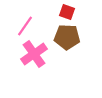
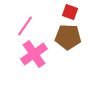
red square: moved 3 px right
brown pentagon: moved 1 px right
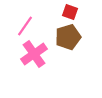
brown pentagon: rotated 20 degrees counterclockwise
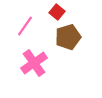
red square: moved 13 px left; rotated 21 degrees clockwise
pink cross: moved 9 px down
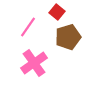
pink line: moved 3 px right, 1 px down
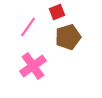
red square: rotated 28 degrees clockwise
pink cross: moved 1 px left, 3 px down
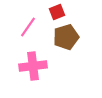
brown pentagon: moved 2 px left
pink cross: rotated 28 degrees clockwise
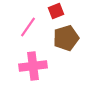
red square: moved 1 px left, 1 px up
brown pentagon: moved 1 px down
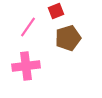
brown pentagon: moved 2 px right
pink cross: moved 7 px left
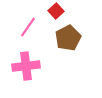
red square: rotated 21 degrees counterclockwise
brown pentagon: rotated 10 degrees counterclockwise
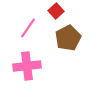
pink line: moved 1 px down
pink cross: moved 1 px right
